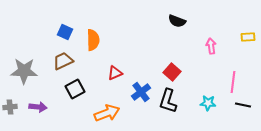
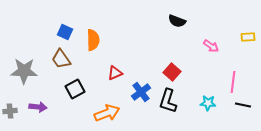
pink arrow: rotated 133 degrees clockwise
brown trapezoid: moved 2 px left, 2 px up; rotated 100 degrees counterclockwise
gray cross: moved 4 px down
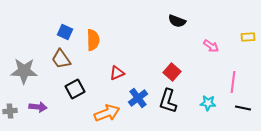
red triangle: moved 2 px right
blue cross: moved 3 px left, 6 px down
black line: moved 3 px down
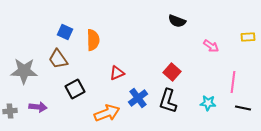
brown trapezoid: moved 3 px left
